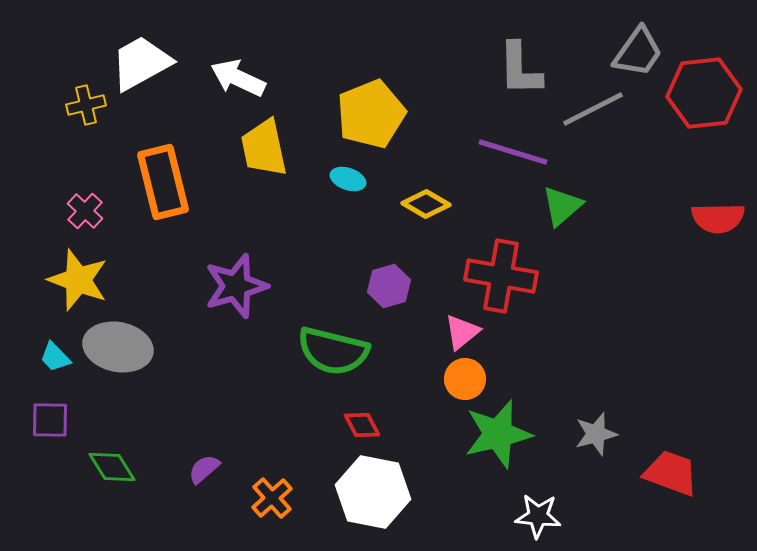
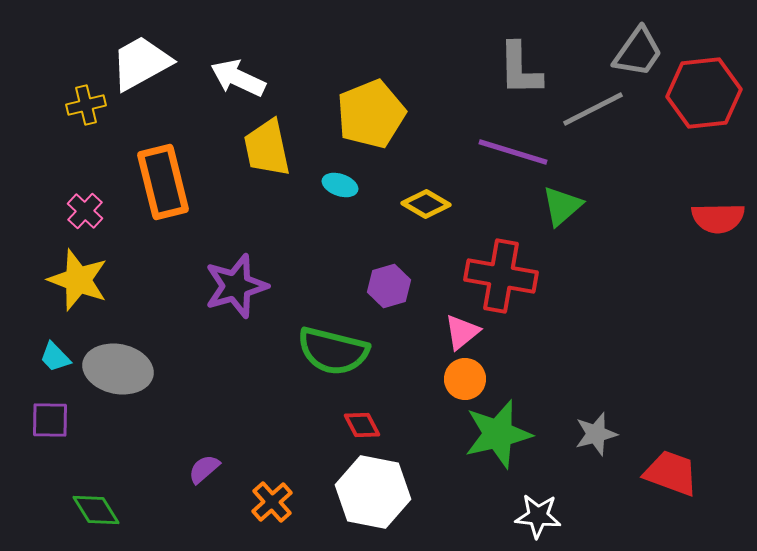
yellow trapezoid: moved 3 px right
cyan ellipse: moved 8 px left, 6 px down
gray ellipse: moved 22 px down
green diamond: moved 16 px left, 43 px down
orange cross: moved 4 px down
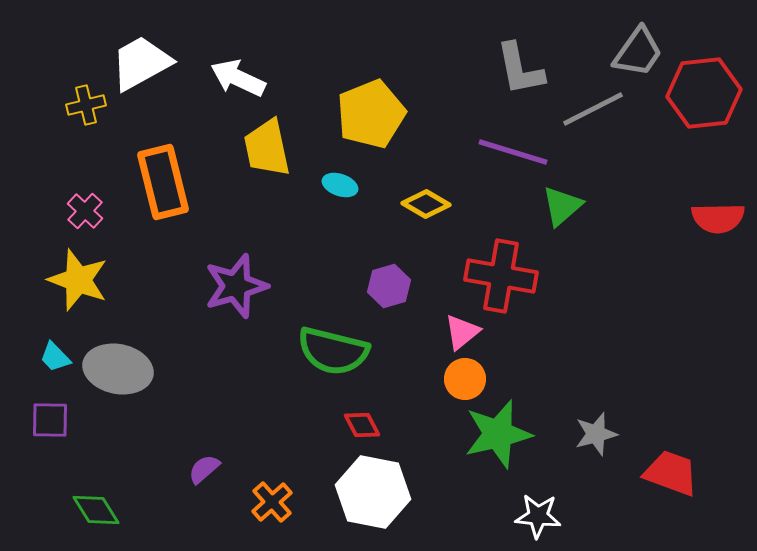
gray L-shape: rotated 10 degrees counterclockwise
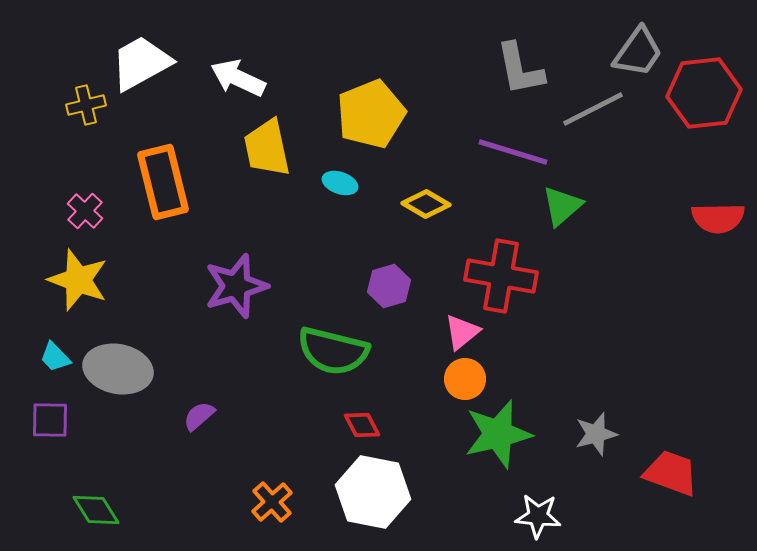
cyan ellipse: moved 2 px up
purple semicircle: moved 5 px left, 53 px up
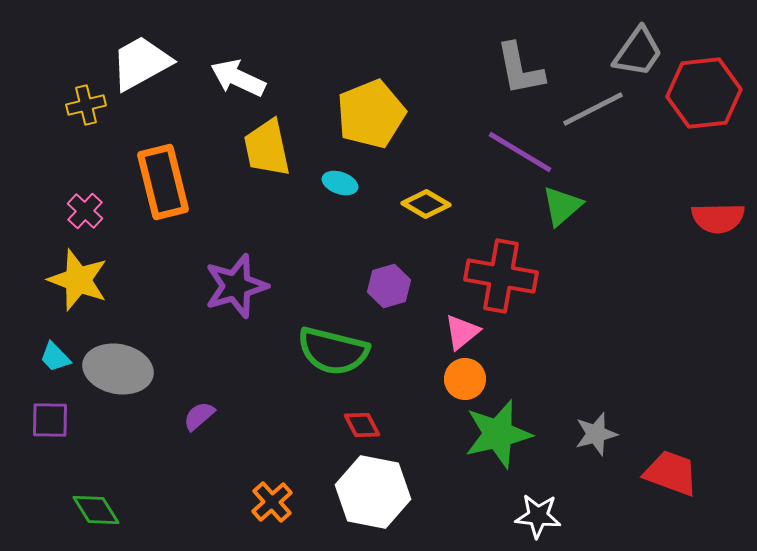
purple line: moved 7 px right; rotated 14 degrees clockwise
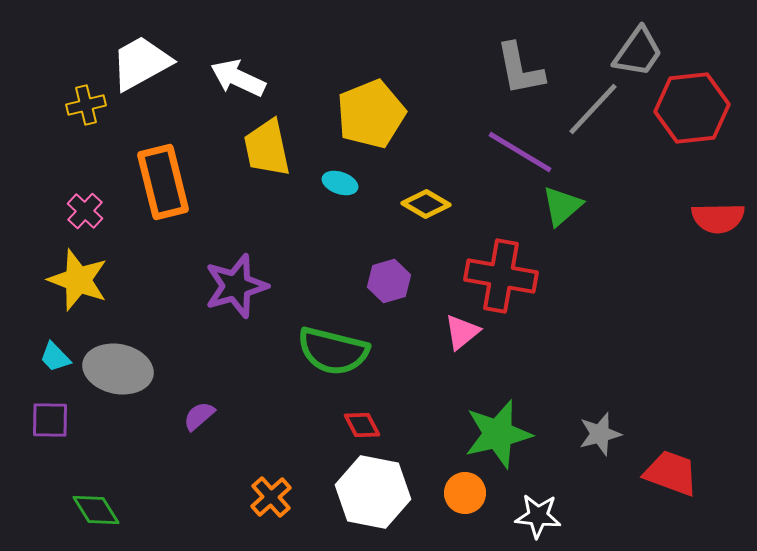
red hexagon: moved 12 px left, 15 px down
gray line: rotated 20 degrees counterclockwise
purple hexagon: moved 5 px up
orange circle: moved 114 px down
gray star: moved 4 px right
orange cross: moved 1 px left, 5 px up
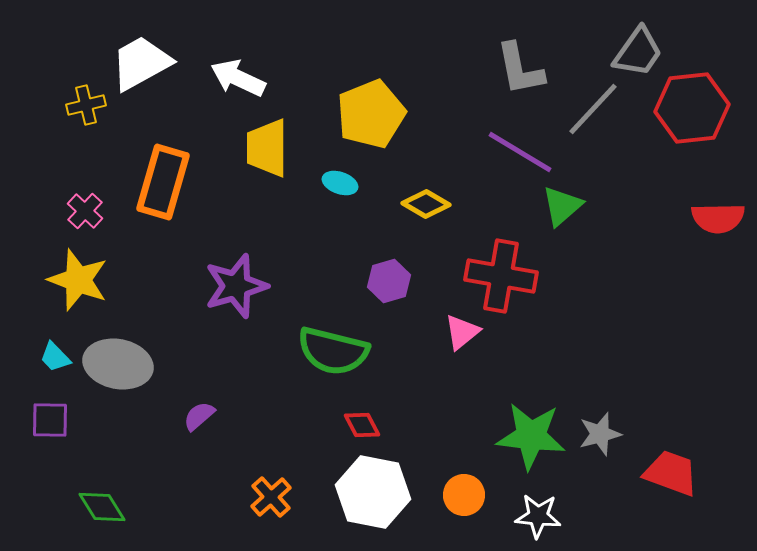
yellow trapezoid: rotated 12 degrees clockwise
orange rectangle: rotated 30 degrees clockwise
gray ellipse: moved 5 px up
green star: moved 33 px right, 2 px down; rotated 20 degrees clockwise
orange circle: moved 1 px left, 2 px down
green diamond: moved 6 px right, 3 px up
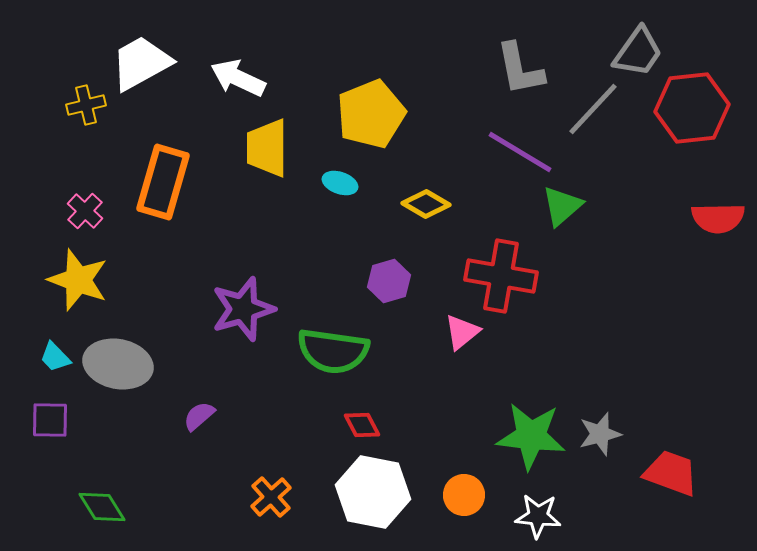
purple star: moved 7 px right, 23 px down
green semicircle: rotated 6 degrees counterclockwise
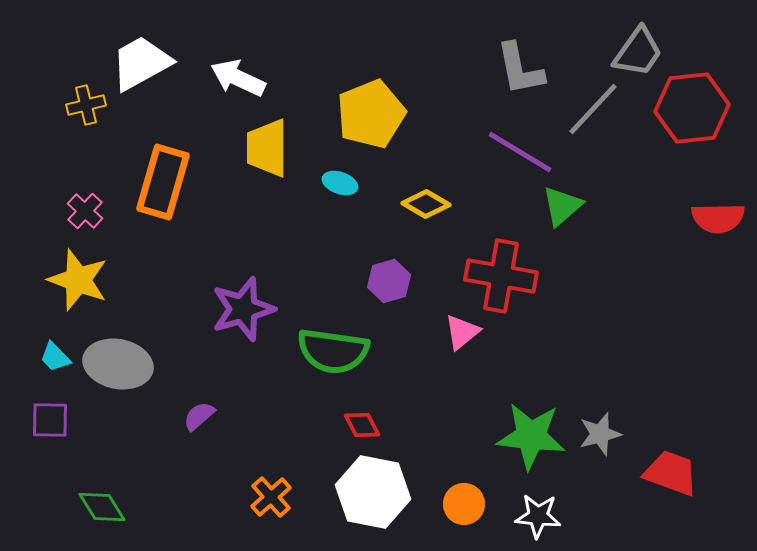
orange circle: moved 9 px down
